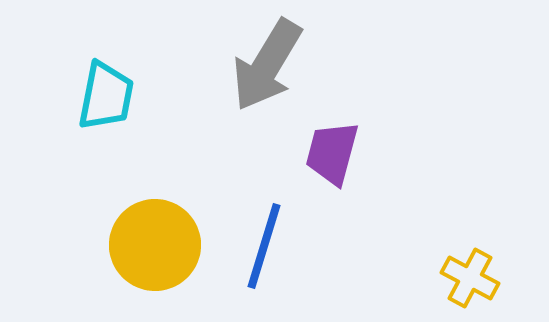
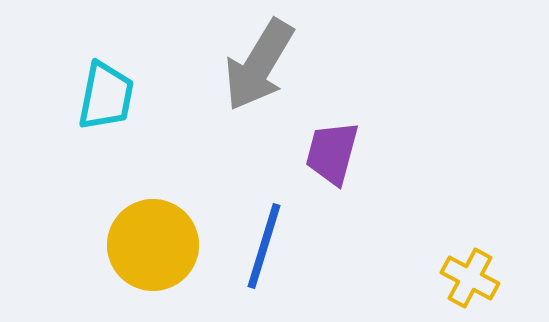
gray arrow: moved 8 px left
yellow circle: moved 2 px left
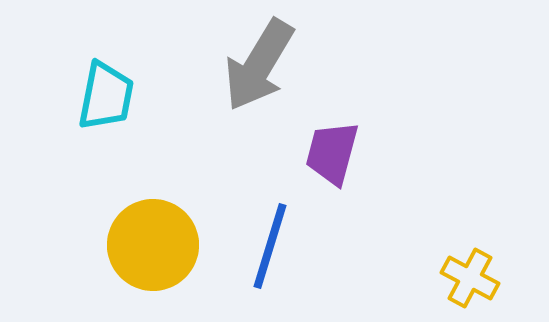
blue line: moved 6 px right
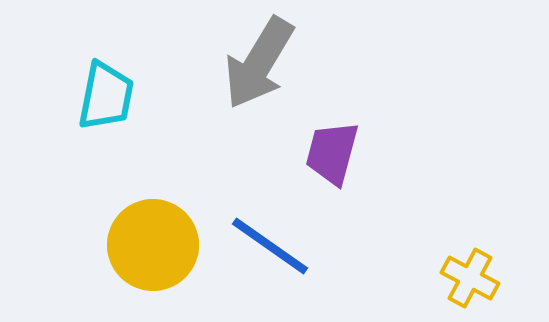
gray arrow: moved 2 px up
blue line: rotated 72 degrees counterclockwise
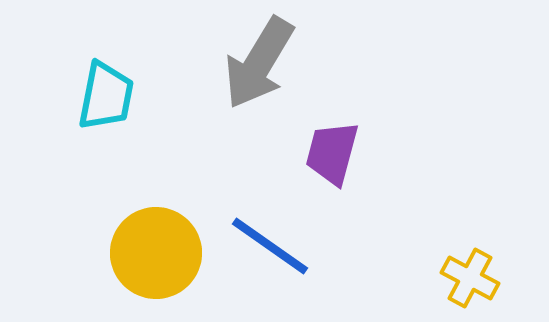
yellow circle: moved 3 px right, 8 px down
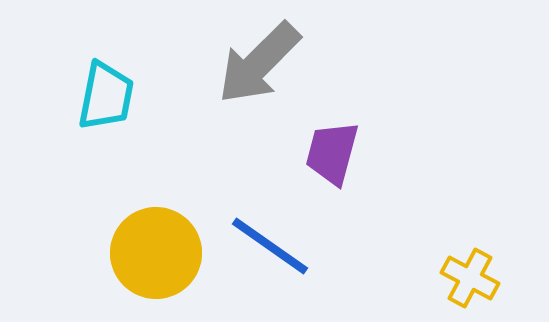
gray arrow: rotated 14 degrees clockwise
